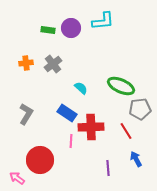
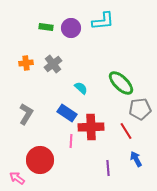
green rectangle: moved 2 px left, 3 px up
green ellipse: moved 3 px up; rotated 20 degrees clockwise
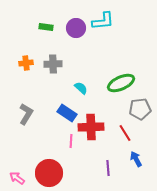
purple circle: moved 5 px right
gray cross: rotated 36 degrees clockwise
green ellipse: rotated 68 degrees counterclockwise
red line: moved 1 px left, 2 px down
red circle: moved 9 px right, 13 px down
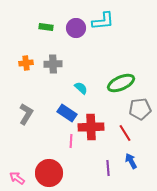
blue arrow: moved 5 px left, 2 px down
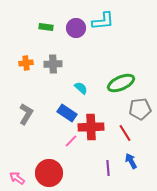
pink line: rotated 40 degrees clockwise
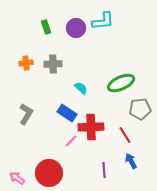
green rectangle: rotated 64 degrees clockwise
red line: moved 2 px down
purple line: moved 4 px left, 2 px down
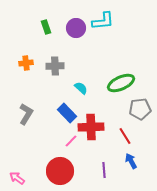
gray cross: moved 2 px right, 2 px down
blue rectangle: rotated 12 degrees clockwise
red line: moved 1 px down
red circle: moved 11 px right, 2 px up
